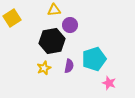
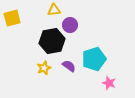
yellow square: rotated 18 degrees clockwise
purple semicircle: rotated 64 degrees counterclockwise
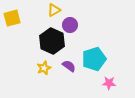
yellow triangle: rotated 24 degrees counterclockwise
black hexagon: rotated 25 degrees counterclockwise
pink star: rotated 16 degrees counterclockwise
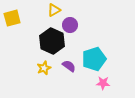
pink star: moved 6 px left
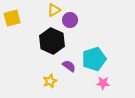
purple circle: moved 5 px up
yellow star: moved 6 px right, 13 px down
